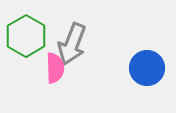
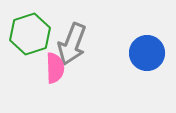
green hexagon: moved 4 px right, 2 px up; rotated 12 degrees clockwise
blue circle: moved 15 px up
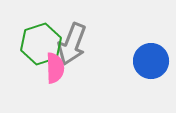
green hexagon: moved 11 px right, 10 px down
blue circle: moved 4 px right, 8 px down
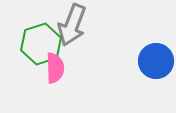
gray arrow: moved 19 px up
blue circle: moved 5 px right
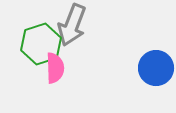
blue circle: moved 7 px down
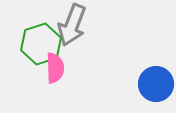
blue circle: moved 16 px down
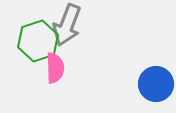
gray arrow: moved 5 px left
green hexagon: moved 3 px left, 3 px up
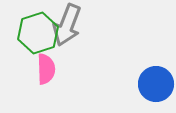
green hexagon: moved 8 px up
pink semicircle: moved 9 px left, 1 px down
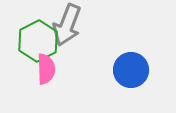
green hexagon: moved 8 px down; rotated 9 degrees counterclockwise
blue circle: moved 25 px left, 14 px up
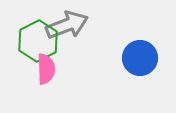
gray arrow: rotated 132 degrees counterclockwise
blue circle: moved 9 px right, 12 px up
